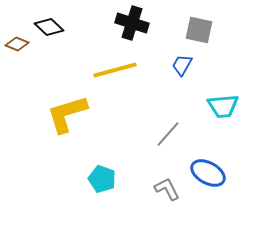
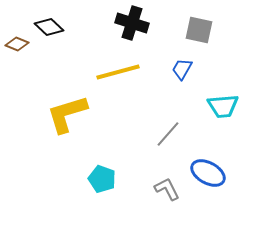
blue trapezoid: moved 4 px down
yellow line: moved 3 px right, 2 px down
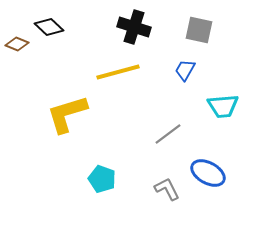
black cross: moved 2 px right, 4 px down
blue trapezoid: moved 3 px right, 1 px down
gray line: rotated 12 degrees clockwise
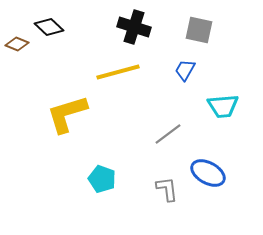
gray L-shape: rotated 20 degrees clockwise
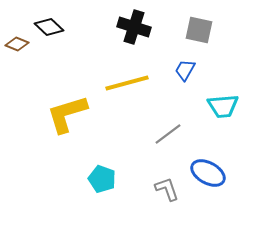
yellow line: moved 9 px right, 11 px down
gray L-shape: rotated 12 degrees counterclockwise
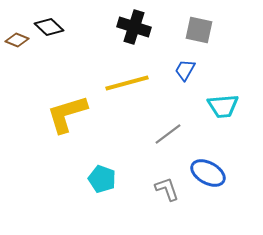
brown diamond: moved 4 px up
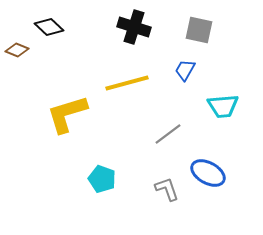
brown diamond: moved 10 px down
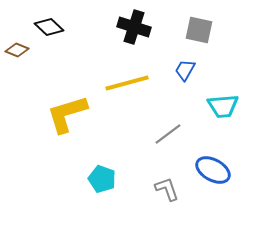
blue ellipse: moved 5 px right, 3 px up
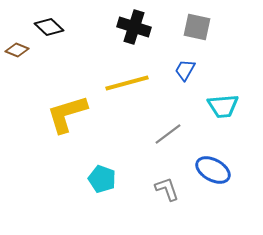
gray square: moved 2 px left, 3 px up
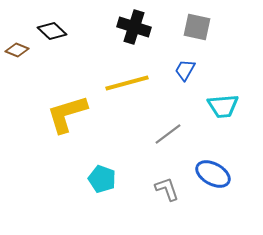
black diamond: moved 3 px right, 4 px down
blue ellipse: moved 4 px down
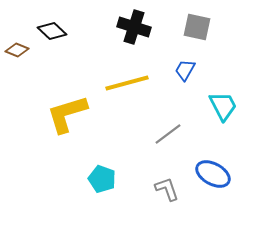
cyan trapezoid: rotated 112 degrees counterclockwise
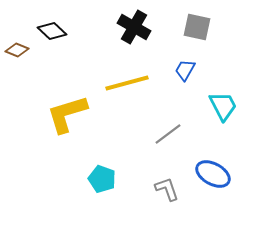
black cross: rotated 12 degrees clockwise
